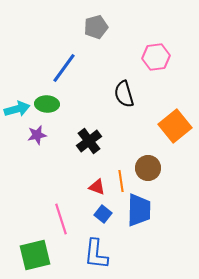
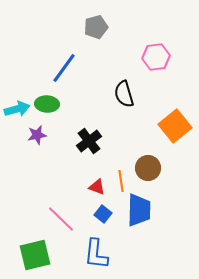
pink line: rotated 28 degrees counterclockwise
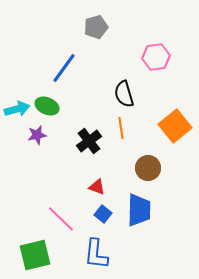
green ellipse: moved 2 px down; rotated 20 degrees clockwise
orange line: moved 53 px up
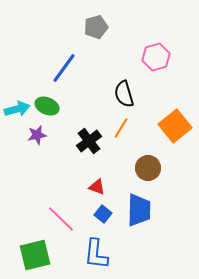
pink hexagon: rotated 8 degrees counterclockwise
orange line: rotated 40 degrees clockwise
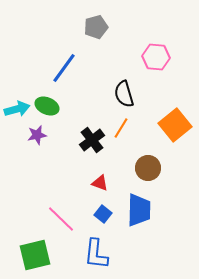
pink hexagon: rotated 20 degrees clockwise
orange square: moved 1 px up
black cross: moved 3 px right, 1 px up
red triangle: moved 3 px right, 4 px up
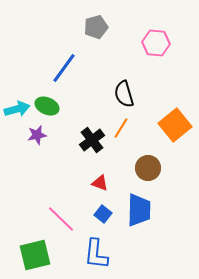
pink hexagon: moved 14 px up
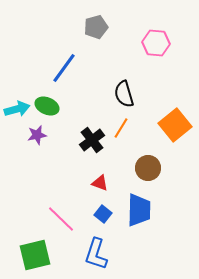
blue L-shape: rotated 12 degrees clockwise
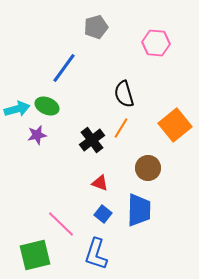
pink line: moved 5 px down
